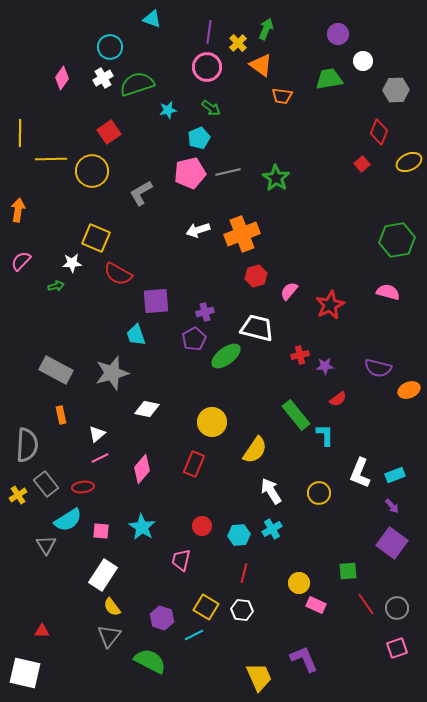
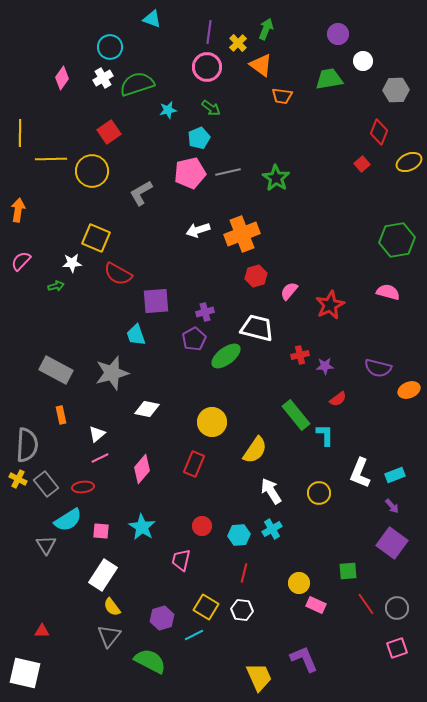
yellow cross at (18, 495): moved 16 px up; rotated 30 degrees counterclockwise
purple hexagon at (162, 618): rotated 25 degrees clockwise
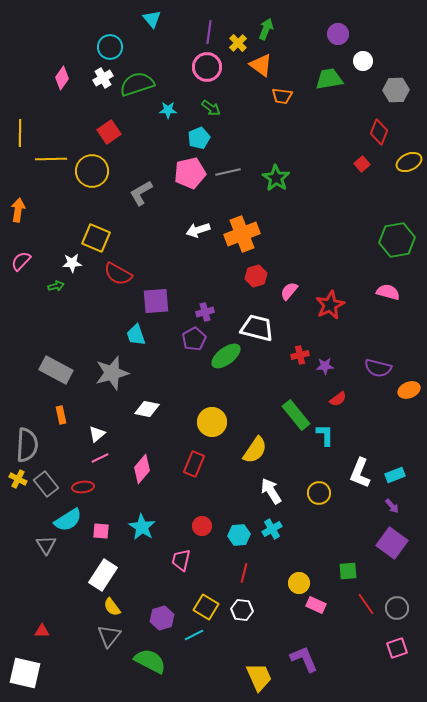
cyan triangle at (152, 19): rotated 30 degrees clockwise
cyan star at (168, 110): rotated 12 degrees clockwise
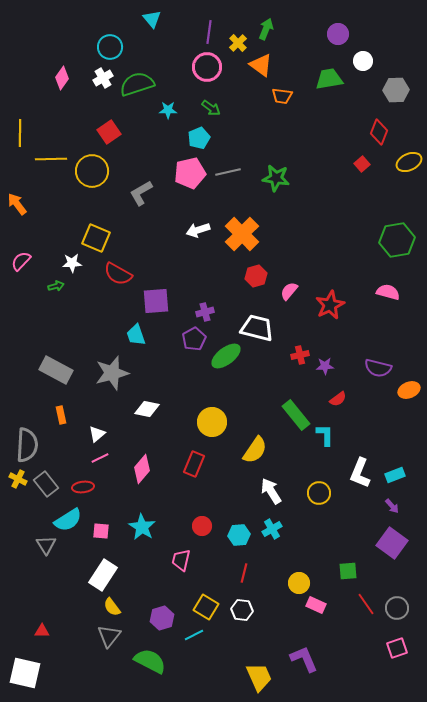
green star at (276, 178): rotated 24 degrees counterclockwise
orange arrow at (18, 210): moved 1 px left, 6 px up; rotated 45 degrees counterclockwise
orange cross at (242, 234): rotated 24 degrees counterclockwise
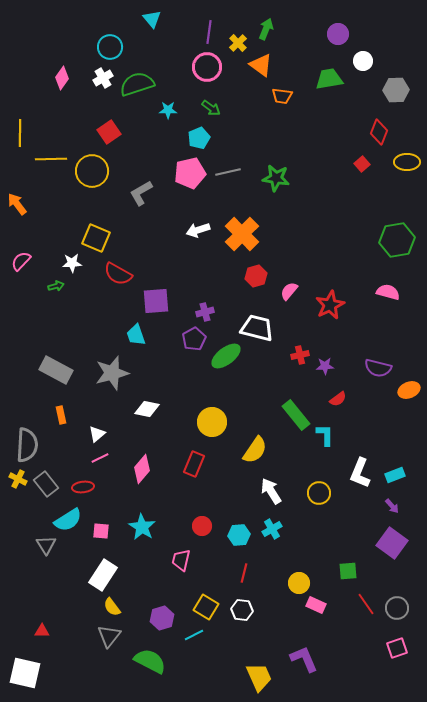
yellow ellipse at (409, 162): moved 2 px left; rotated 25 degrees clockwise
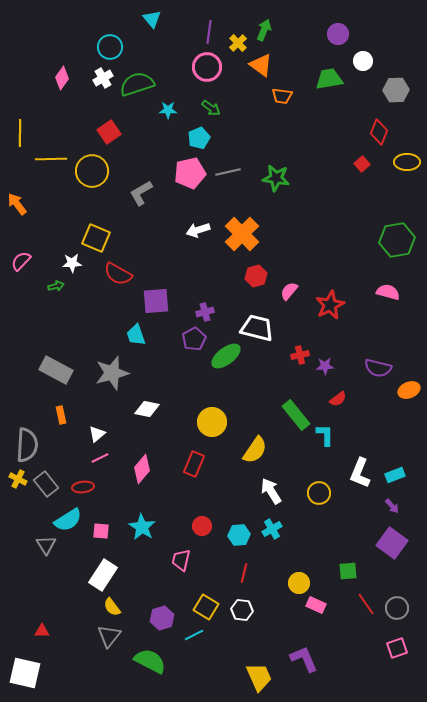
green arrow at (266, 29): moved 2 px left, 1 px down
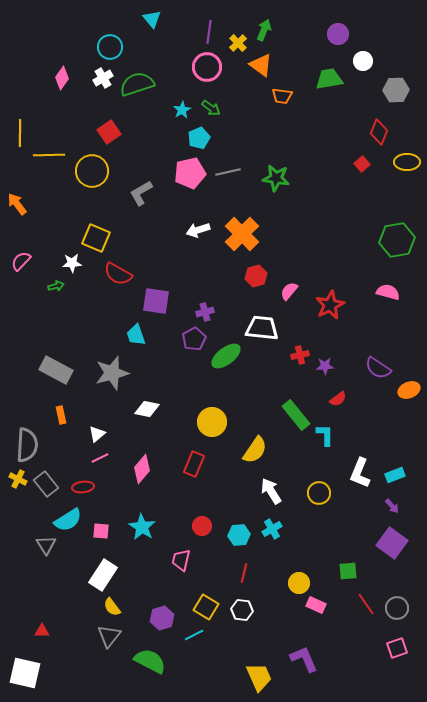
cyan star at (168, 110): moved 14 px right; rotated 30 degrees counterclockwise
yellow line at (51, 159): moved 2 px left, 4 px up
purple square at (156, 301): rotated 12 degrees clockwise
white trapezoid at (257, 328): moved 5 px right; rotated 8 degrees counterclockwise
purple semicircle at (378, 368): rotated 20 degrees clockwise
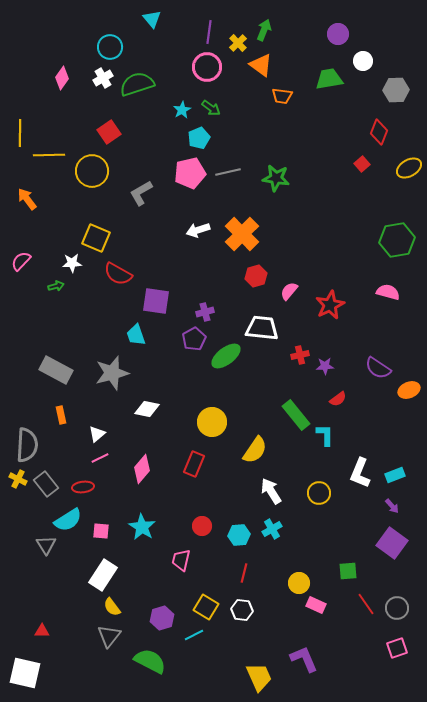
yellow ellipse at (407, 162): moved 2 px right, 6 px down; rotated 30 degrees counterclockwise
orange arrow at (17, 204): moved 10 px right, 5 px up
